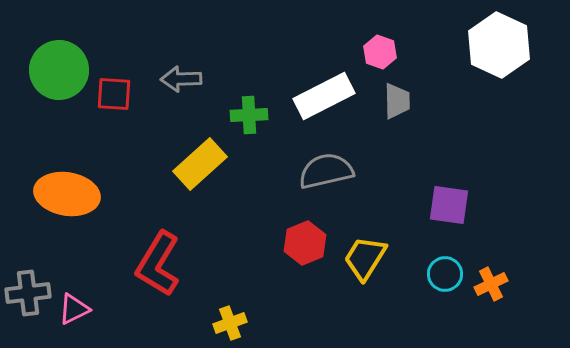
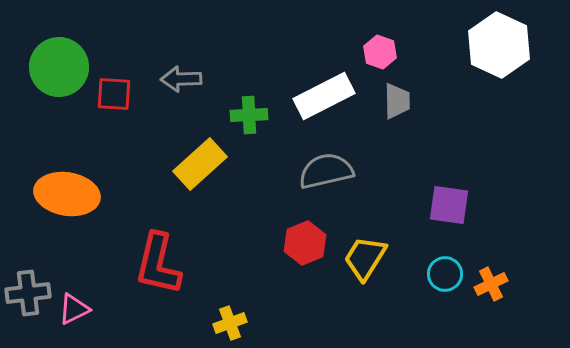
green circle: moved 3 px up
red L-shape: rotated 18 degrees counterclockwise
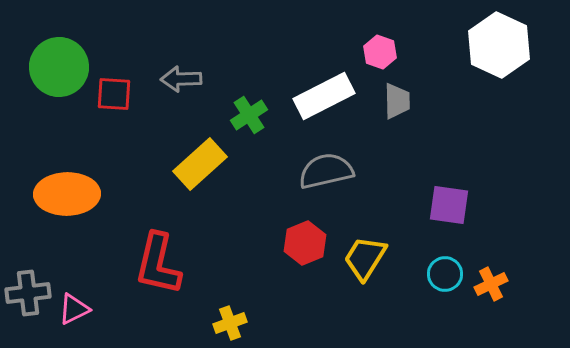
green cross: rotated 30 degrees counterclockwise
orange ellipse: rotated 10 degrees counterclockwise
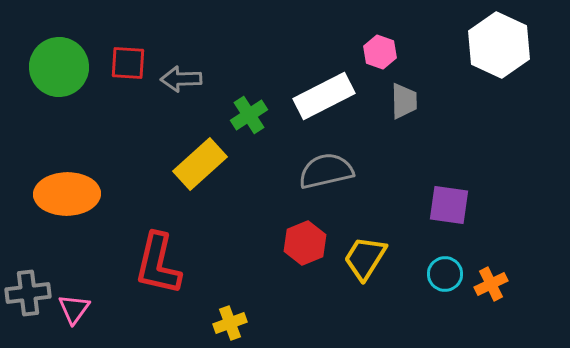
red square: moved 14 px right, 31 px up
gray trapezoid: moved 7 px right
pink triangle: rotated 28 degrees counterclockwise
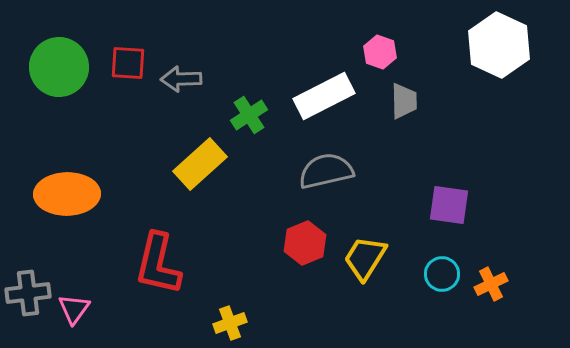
cyan circle: moved 3 px left
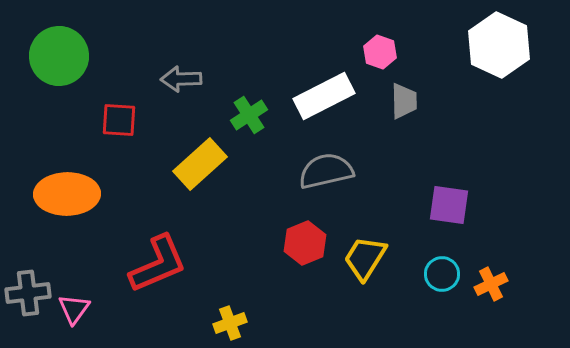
red square: moved 9 px left, 57 px down
green circle: moved 11 px up
red L-shape: rotated 126 degrees counterclockwise
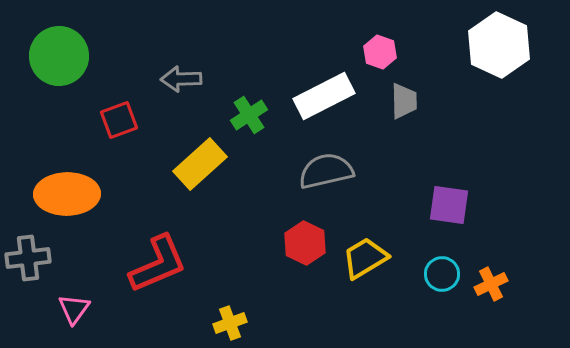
red square: rotated 24 degrees counterclockwise
red hexagon: rotated 12 degrees counterclockwise
yellow trapezoid: rotated 27 degrees clockwise
gray cross: moved 35 px up
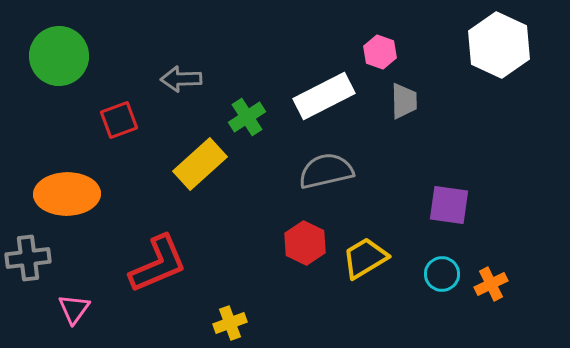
green cross: moved 2 px left, 2 px down
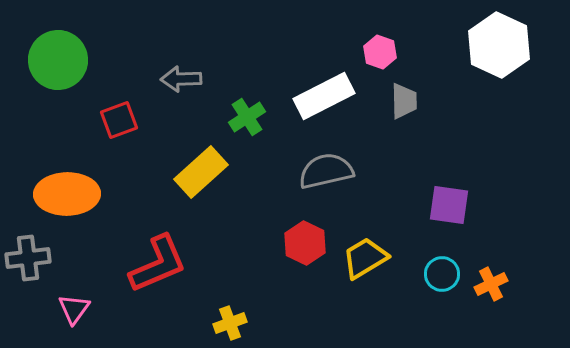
green circle: moved 1 px left, 4 px down
yellow rectangle: moved 1 px right, 8 px down
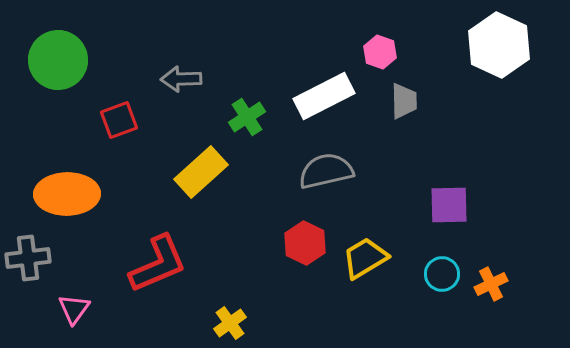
purple square: rotated 9 degrees counterclockwise
yellow cross: rotated 16 degrees counterclockwise
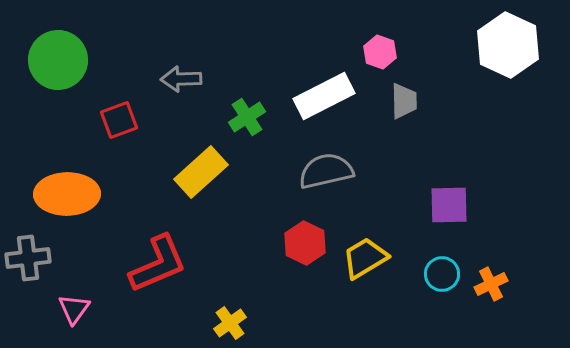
white hexagon: moved 9 px right
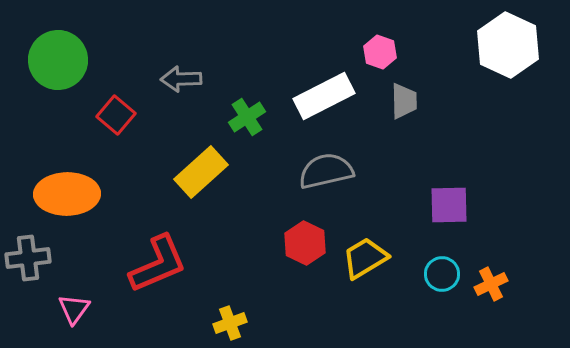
red square: moved 3 px left, 5 px up; rotated 30 degrees counterclockwise
yellow cross: rotated 16 degrees clockwise
